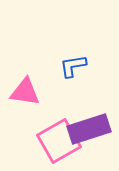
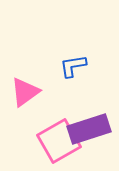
pink triangle: rotated 44 degrees counterclockwise
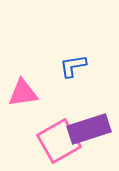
pink triangle: moved 2 px left, 1 px down; rotated 28 degrees clockwise
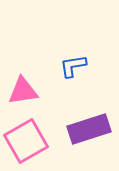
pink triangle: moved 2 px up
pink square: moved 33 px left
